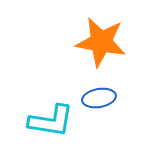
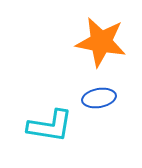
cyan L-shape: moved 1 px left, 5 px down
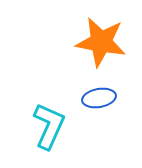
cyan L-shape: moved 1 px left; rotated 75 degrees counterclockwise
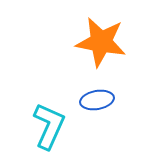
blue ellipse: moved 2 px left, 2 px down
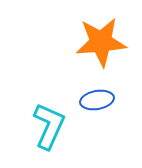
orange star: rotated 15 degrees counterclockwise
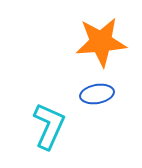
blue ellipse: moved 6 px up
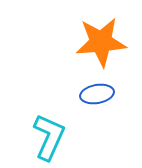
cyan L-shape: moved 11 px down
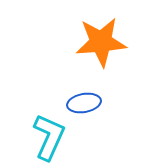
blue ellipse: moved 13 px left, 9 px down
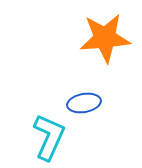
orange star: moved 4 px right, 4 px up
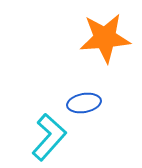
cyan L-shape: rotated 18 degrees clockwise
